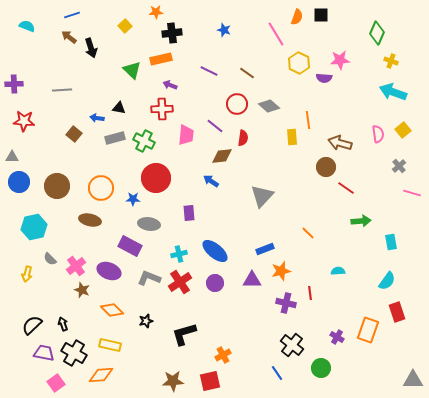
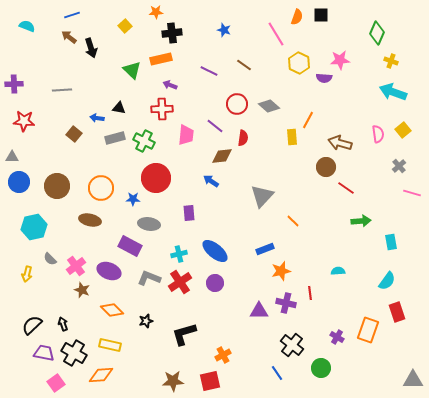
brown line at (247, 73): moved 3 px left, 8 px up
orange line at (308, 120): rotated 36 degrees clockwise
orange line at (308, 233): moved 15 px left, 12 px up
purple triangle at (252, 280): moved 7 px right, 31 px down
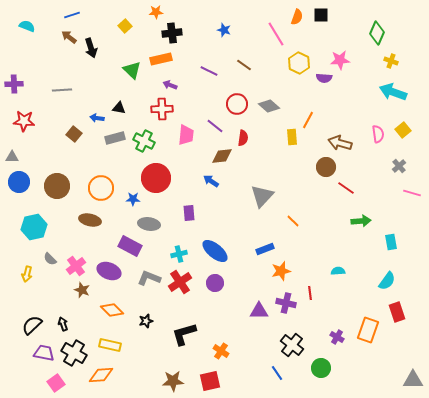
orange cross at (223, 355): moved 2 px left, 4 px up; rotated 28 degrees counterclockwise
